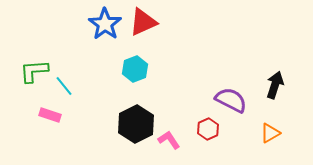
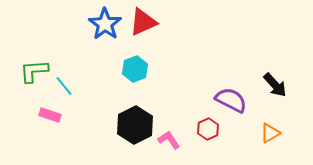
black arrow: rotated 120 degrees clockwise
black hexagon: moved 1 px left, 1 px down
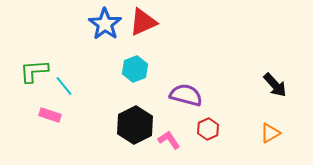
purple semicircle: moved 45 px left, 5 px up; rotated 12 degrees counterclockwise
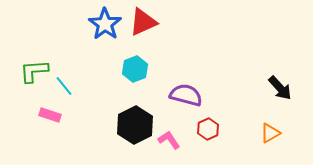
black arrow: moved 5 px right, 3 px down
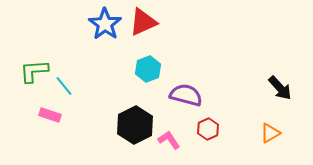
cyan hexagon: moved 13 px right
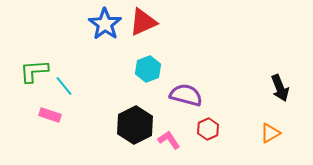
black arrow: rotated 20 degrees clockwise
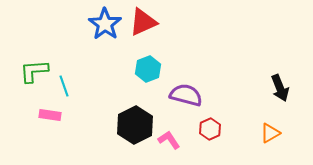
cyan line: rotated 20 degrees clockwise
pink rectangle: rotated 10 degrees counterclockwise
red hexagon: moved 2 px right
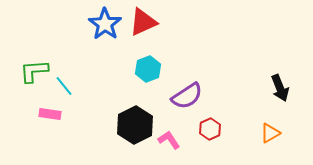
cyan line: rotated 20 degrees counterclockwise
purple semicircle: moved 1 px right, 1 px down; rotated 132 degrees clockwise
pink rectangle: moved 1 px up
